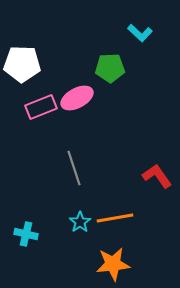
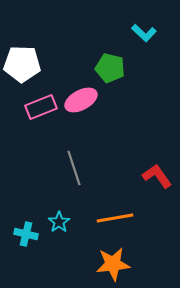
cyan L-shape: moved 4 px right
green pentagon: rotated 16 degrees clockwise
pink ellipse: moved 4 px right, 2 px down
cyan star: moved 21 px left
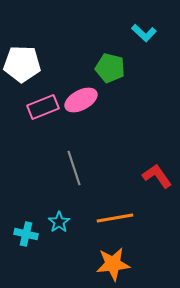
pink rectangle: moved 2 px right
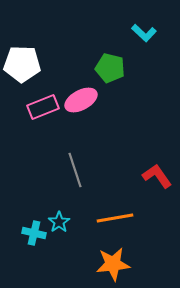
gray line: moved 1 px right, 2 px down
cyan cross: moved 8 px right, 1 px up
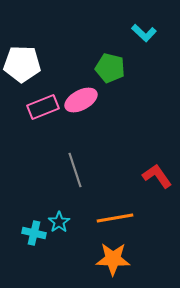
orange star: moved 5 px up; rotated 8 degrees clockwise
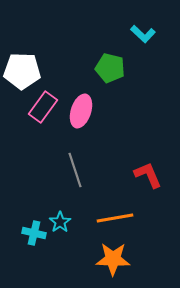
cyan L-shape: moved 1 px left, 1 px down
white pentagon: moved 7 px down
pink ellipse: moved 11 px down; rotated 44 degrees counterclockwise
pink rectangle: rotated 32 degrees counterclockwise
red L-shape: moved 9 px left, 1 px up; rotated 12 degrees clockwise
cyan star: moved 1 px right
